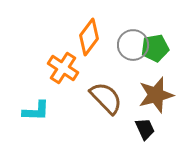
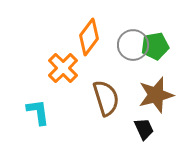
green pentagon: moved 2 px up
orange cross: rotated 12 degrees clockwise
brown semicircle: rotated 27 degrees clockwise
cyan L-shape: moved 2 px right, 1 px down; rotated 100 degrees counterclockwise
black trapezoid: moved 1 px left
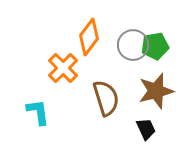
brown star: moved 4 px up
black trapezoid: moved 2 px right
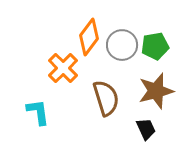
gray circle: moved 11 px left
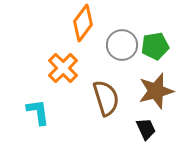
orange diamond: moved 6 px left, 14 px up
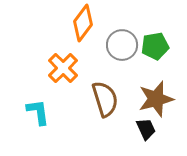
brown star: moved 8 px down
brown semicircle: moved 1 px left, 1 px down
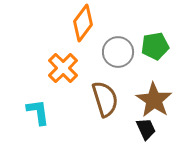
gray circle: moved 4 px left, 7 px down
brown star: moved 2 px left, 1 px down; rotated 24 degrees counterclockwise
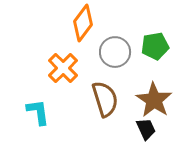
gray circle: moved 3 px left
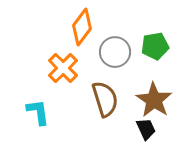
orange diamond: moved 1 px left, 4 px down
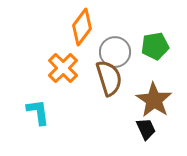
brown semicircle: moved 4 px right, 21 px up
